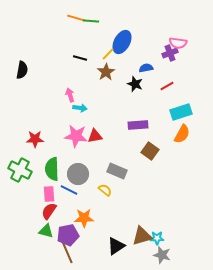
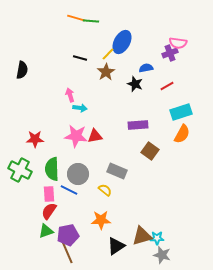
orange star: moved 17 px right, 2 px down
green triangle: rotated 35 degrees counterclockwise
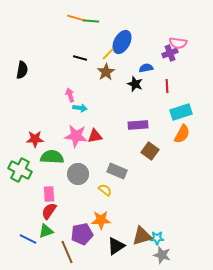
red line: rotated 64 degrees counterclockwise
green semicircle: moved 12 px up; rotated 95 degrees clockwise
blue line: moved 41 px left, 49 px down
purple pentagon: moved 14 px right, 1 px up
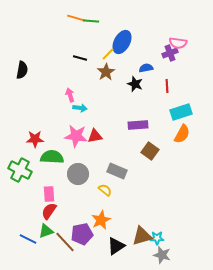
orange star: rotated 24 degrees counterclockwise
brown line: moved 2 px left, 10 px up; rotated 20 degrees counterclockwise
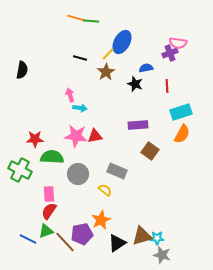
black triangle: moved 1 px right, 3 px up
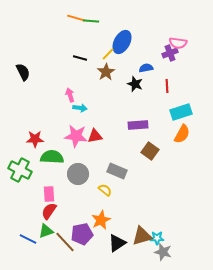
black semicircle: moved 1 px right, 2 px down; rotated 36 degrees counterclockwise
gray star: moved 1 px right, 3 px up
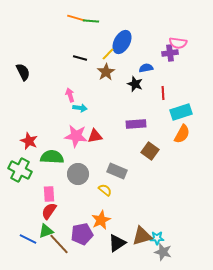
purple cross: rotated 14 degrees clockwise
red line: moved 4 px left, 7 px down
purple rectangle: moved 2 px left, 1 px up
red star: moved 6 px left, 2 px down; rotated 24 degrees clockwise
brown line: moved 6 px left, 2 px down
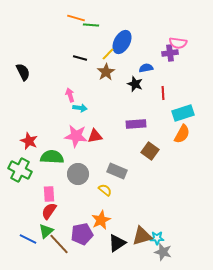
green line: moved 4 px down
cyan rectangle: moved 2 px right, 1 px down
green triangle: rotated 21 degrees counterclockwise
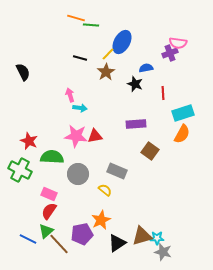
purple cross: rotated 14 degrees counterclockwise
pink rectangle: rotated 63 degrees counterclockwise
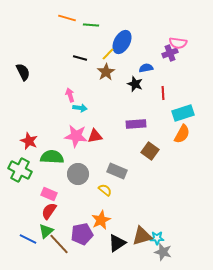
orange line: moved 9 px left
